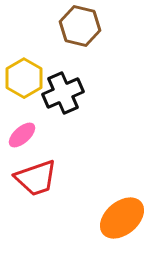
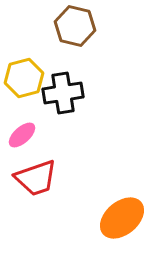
brown hexagon: moved 5 px left
yellow hexagon: rotated 15 degrees clockwise
black cross: rotated 15 degrees clockwise
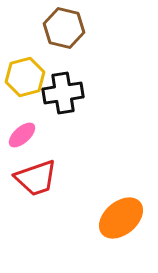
brown hexagon: moved 11 px left, 2 px down
yellow hexagon: moved 1 px right, 1 px up
orange ellipse: moved 1 px left
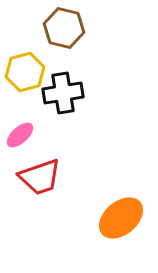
yellow hexagon: moved 5 px up
pink ellipse: moved 2 px left
red trapezoid: moved 4 px right, 1 px up
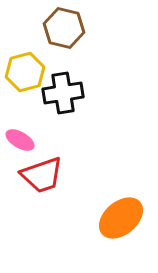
pink ellipse: moved 5 px down; rotated 72 degrees clockwise
red trapezoid: moved 2 px right, 2 px up
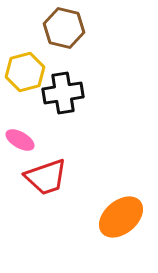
red trapezoid: moved 4 px right, 2 px down
orange ellipse: moved 1 px up
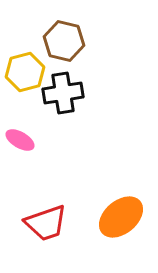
brown hexagon: moved 13 px down
red trapezoid: moved 46 px down
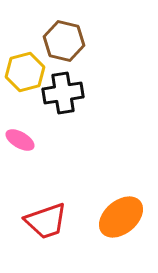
red trapezoid: moved 2 px up
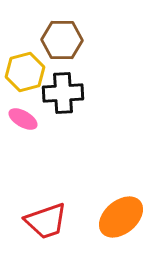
brown hexagon: moved 2 px left, 1 px up; rotated 12 degrees counterclockwise
black cross: rotated 6 degrees clockwise
pink ellipse: moved 3 px right, 21 px up
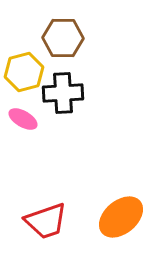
brown hexagon: moved 1 px right, 2 px up
yellow hexagon: moved 1 px left
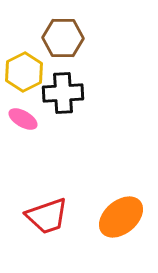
yellow hexagon: rotated 12 degrees counterclockwise
red trapezoid: moved 1 px right, 5 px up
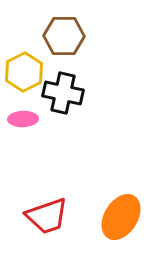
brown hexagon: moved 1 px right, 2 px up
black cross: rotated 15 degrees clockwise
pink ellipse: rotated 32 degrees counterclockwise
orange ellipse: rotated 18 degrees counterclockwise
